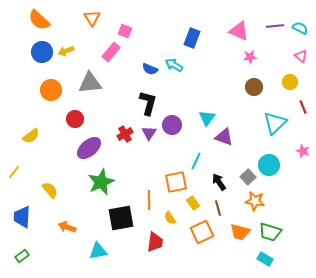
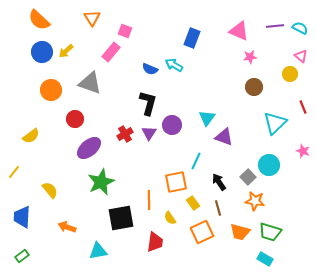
yellow arrow at (66, 51): rotated 21 degrees counterclockwise
yellow circle at (290, 82): moved 8 px up
gray triangle at (90, 83): rotated 25 degrees clockwise
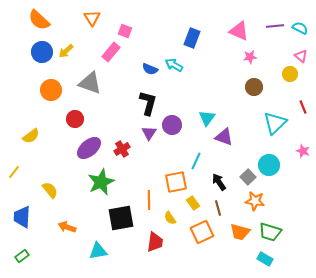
red cross at (125, 134): moved 3 px left, 15 px down
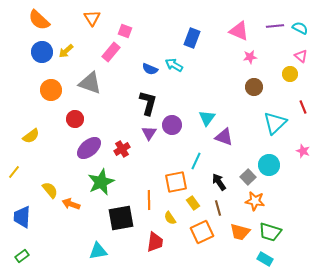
orange arrow at (67, 227): moved 4 px right, 23 px up
